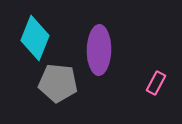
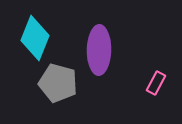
gray pentagon: rotated 9 degrees clockwise
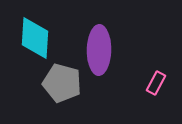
cyan diamond: rotated 18 degrees counterclockwise
gray pentagon: moved 4 px right
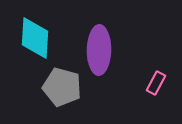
gray pentagon: moved 4 px down
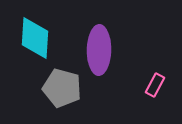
pink rectangle: moved 1 px left, 2 px down
gray pentagon: moved 1 px down
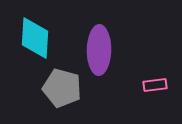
pink rectangle: rotated 55 degrees clockwise
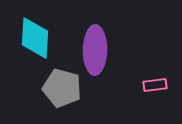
purple ellipse: moved 4 px left
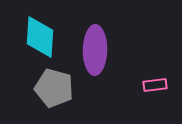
cyan diamond: moved 5 px right, 1 px up
gray pentagon: moved 8 px left
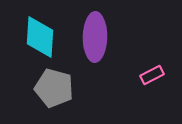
purple ellipse: moved 13 px up
pink rectangle: moved 3 px left, 10 px up; rotated 20 degrees counterclockwise
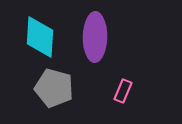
pink rectangle: moved 29 px left, 16 px down; rotated 40 degrees counterclockwise
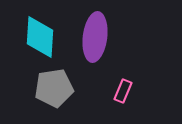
purple ellipse: rotated 6 degrees clockwise
gray pentagon: rotated 24 degrees counterclockwise
